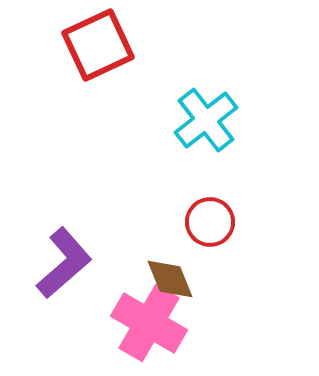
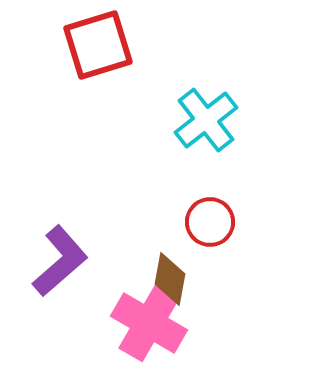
red square: rotated 8 degrees clockwise
purple L-shape: moved 4 px left, 2 px up
brown diamond: rotated 32 degrees clockwise
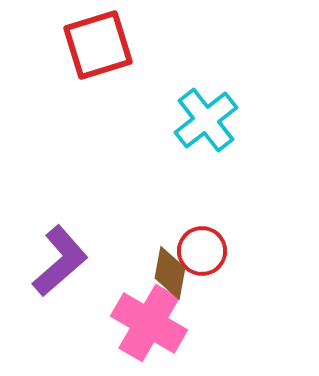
red circle: moved 8 px left, 29 px down
brown diamond: moved 6 px up
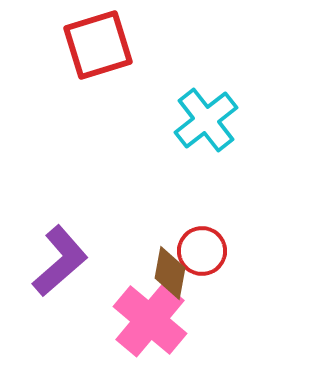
pink cross: moved 1 px right, 3 px up; rotated 10 degrees clockwise
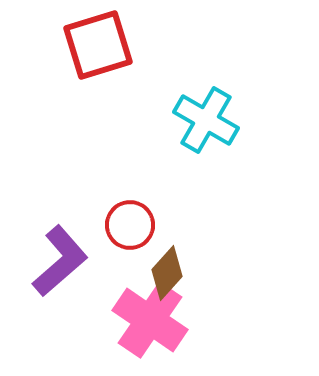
cyan cross: rotated 22 degrees counterclockwise
red circle: moved 72 px left, 26 px up
brown diamond: moved 3 px left; rotated 32 degrees clockwise
pink cross: rotated 6 degrees counterclockwise
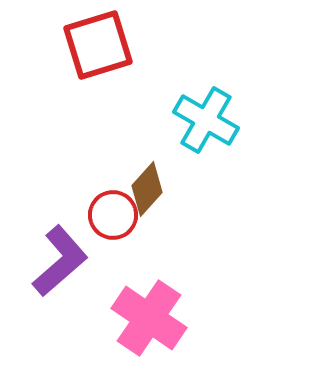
red circle: moved 17 px left, 10 px up
brown diamond: moved 20 px left, 84 px up
pink cross: moved 1 px left, 2 px up
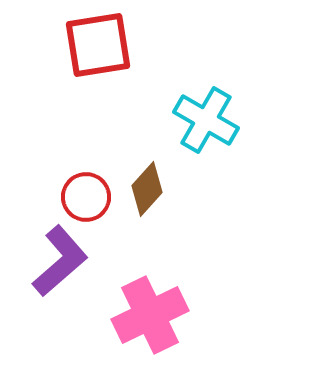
red square: rotated 8 degrees clockwise
red circle: moved 27 px left, 18 px up
pink cross: moved 1 px right, 3 px up; rotated 30 degrees clockwise
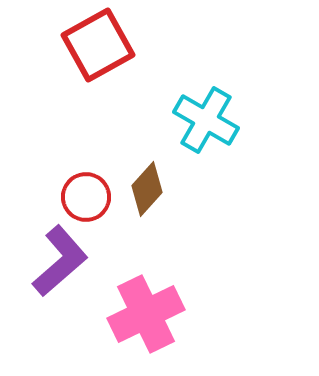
red square: rotated 20 degrees counterclockwise
pink cross: moved 4 px left, 1 px up
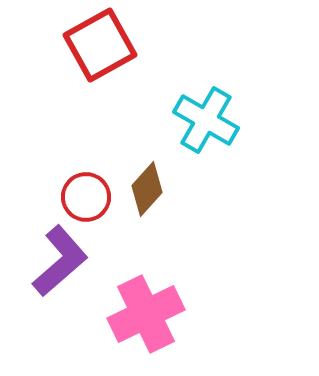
red square: moved 2 px right
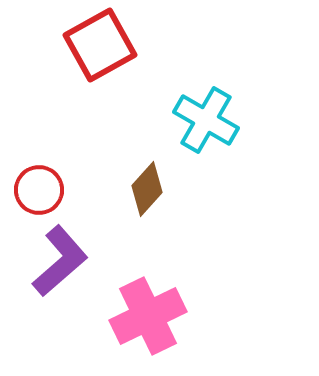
red circle: moved 47 px left, 7 px up
pink cross: moved 2 px right, 2 px down
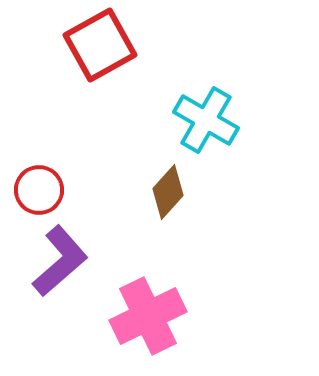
brown diamond: moved 21 px right, 3 px down
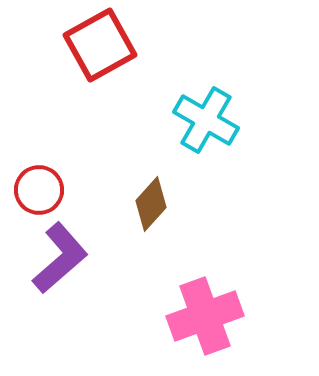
brown diamond: moved 17 px left, 12 px down
purple L-shape: moved 3 px up
pink cross: moved 57 px right; rotated 6 degrees clockwise
